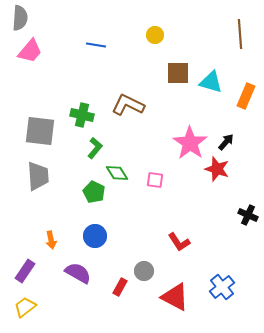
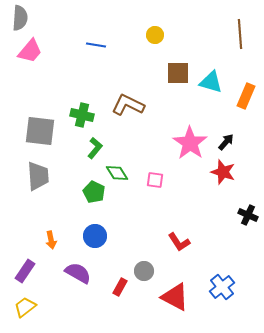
red star: moved 6 px right, 3 px down
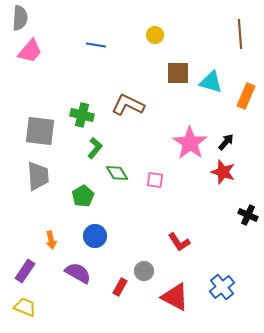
green pentagon: moved 11 px left, 4 px down; rotated 15 degrees clockwise
yellow trapezoid: rotated 60 degrees clockwise
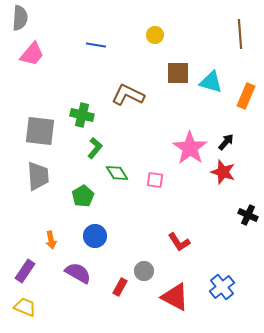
pink trapezoid: moved 2 px right, 3 px down
brown L-shape: moved 10 px up
pink star: moved 5 px down
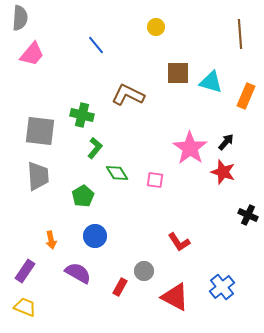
yellow circle: moved 1 px right, 8 px up
blue line: rotated 42 degrees clockwise
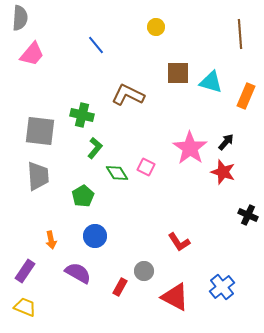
pink square: moved 9 px left, 13 px up; rotated 18 degrees clockwise
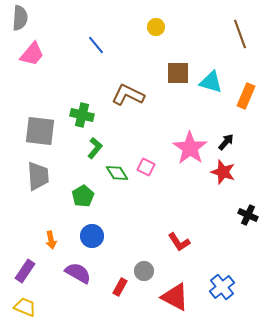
brown line: rotated 16 degrees counterclockwise
blue circle: moved 3 px left
